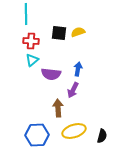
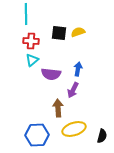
yellow ellipse: moved 2 px up
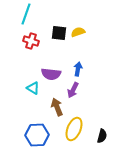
cyan line: rotated 20 degrees clockwise
red cross: rotated 14 degrees clockwise
cyan triangle: moved 1 px right, 28 px down; rotated 48 degrees counterclockwise
brown arrow: moved 1 px left, 1 px up; rotated 18 degrees counterclockwise
yellow ellipse: rotated 50 degrees counterclockwise
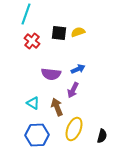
red cross: moved 1 px right; rotated 21 degrees clockwise
blue arrow: rotated 56 degrees clockwise
cyan triangle: moved 15 px down
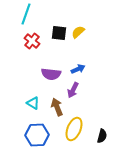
yellow semicircle: rotated 24 degrees counterclockwise
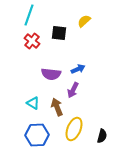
cyan line: moved 3 px right, 1 px down
yellow semicircle: moved 6 px right, 11 px up
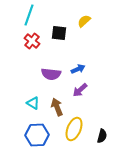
purple arrow: moved 7 px right; rotated 21 degrees clockwise
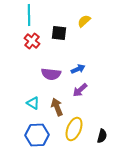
cyan line: rotated 20 degrees counterclockwise
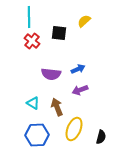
cyan line: moved 2 px down
purple arrow: rotated 21 degrees clockwise
black semicircle: moved 1 px left, 1 px down
